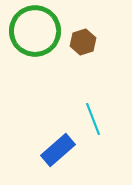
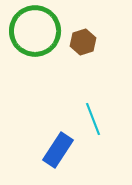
blue rectangle: rotated 16 degrees counterclockwise
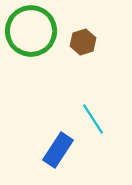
green circle: moved 4 px left
cyan line: rotated 12 degrees counterclockwise
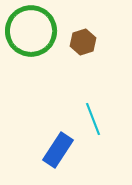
cyan line: rotated 12 degrees clockwise
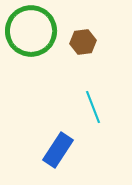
brown hexagon: rotated 10 degrees clockwise
cyan line: moved 12 px up
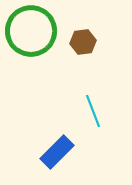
cyan line: moved 4 px down
blue rectangle: moved 1 px left, 2 px down; rotated 12 degrees clockwise
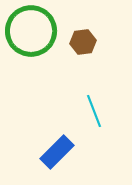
cyan line: moved 1 px right
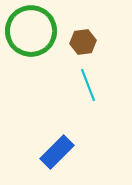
cyan line: moved 6 px left, 26 px up
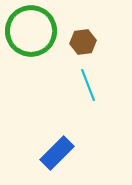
blue rectangle: moved 1 px down
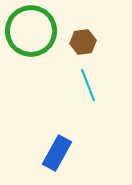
blue rectangle: rotated 16 degrees counterclockwise
